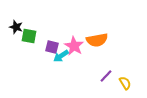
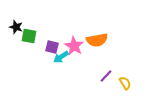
cyan arrow: moved 1 px down
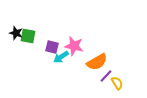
black star: moved 6 px down
green square: moved 1 px left
orange semicircle: moved 22 px down; rotated 20 degrees counterclockwise
pink star: rotated 18 degrees counterclockwise
yellow semicircle: moved 8 px left
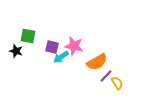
black star: moved 18 px down
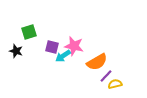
green square: moved 1 px right, 4 px up; rotated 28 degrees counterclockwise
cyan arrow: moved 2 px right, 1 px up
yellow semicircle: moved 2 px left, 1 px down; rotated 72 degrees counterclockwise
